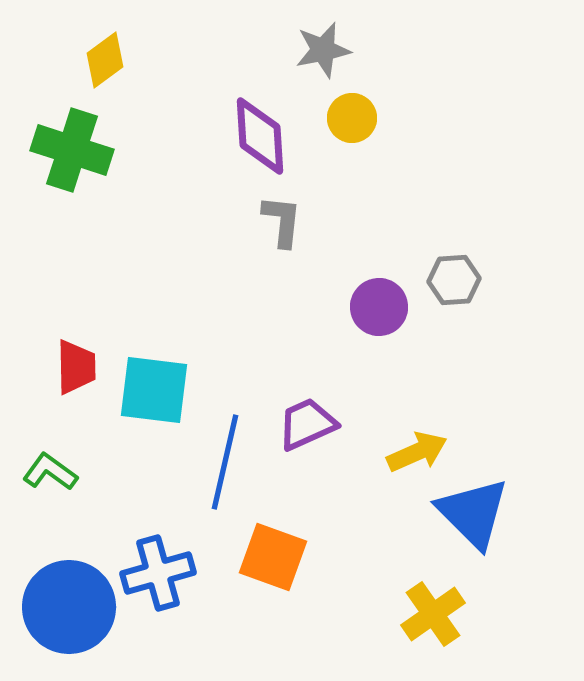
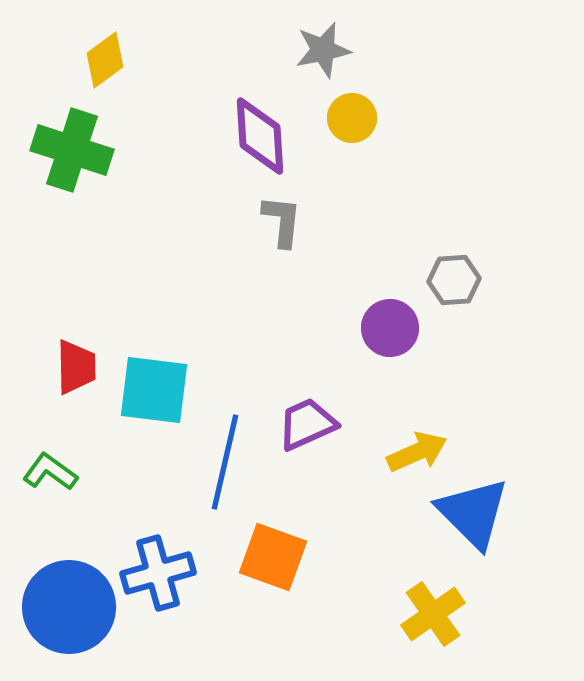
purple circle: moved 11 px right, 21 px down
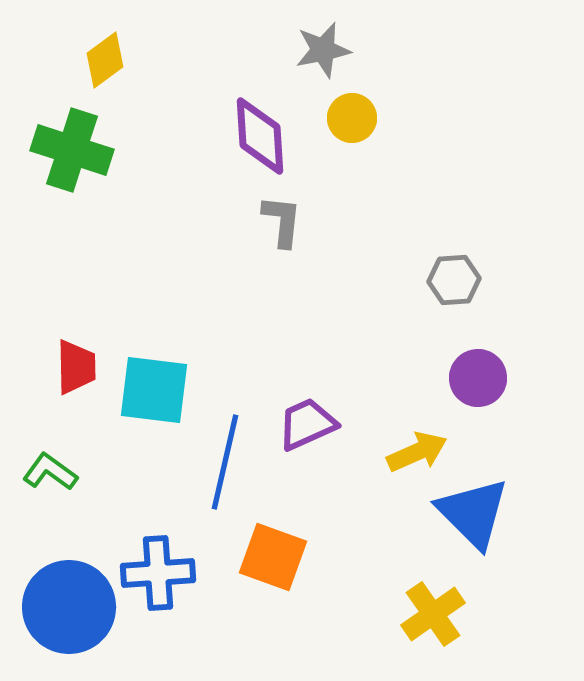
purple circle: moved 88 px right, 50 px down
blue cross: rotated 12 degrees clockwise
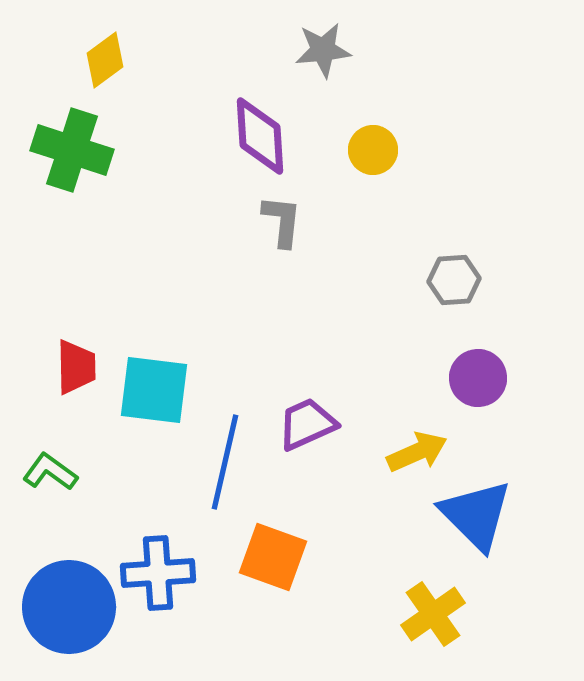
gray star: rotated 6 degrees clockwise
yellow circle: moved 21 px right, 32 px down
blue triangle: moved 3 px right, 2 px down
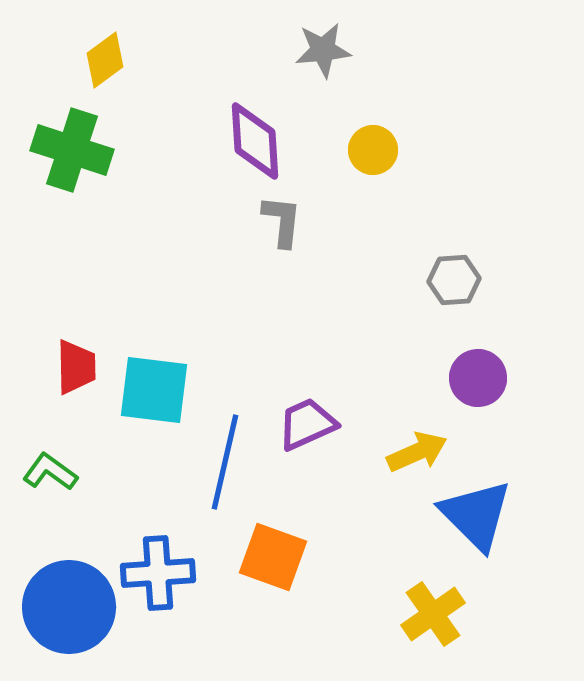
purple diamond: moved 5 px left, 5 px down
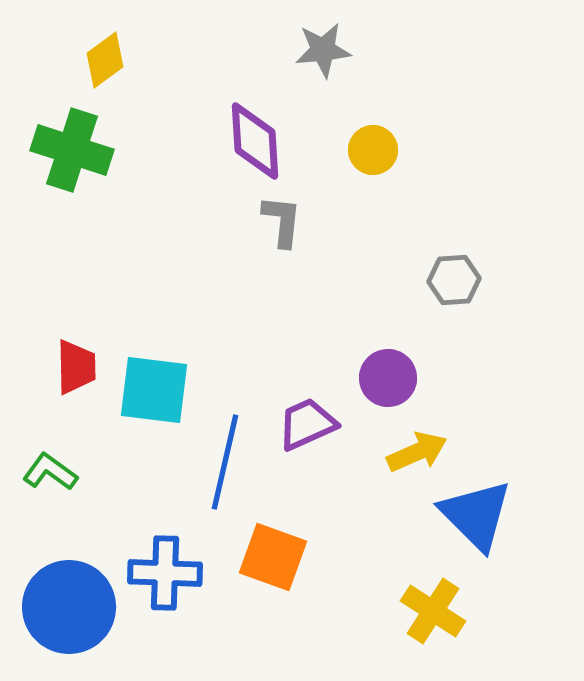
purple circle: moved 90 px left
blue cross: moved 7 px right; rotated 6 degrees clockwise
yellow cross: moved 3 px up; rotated 22 degrees counterclockwise
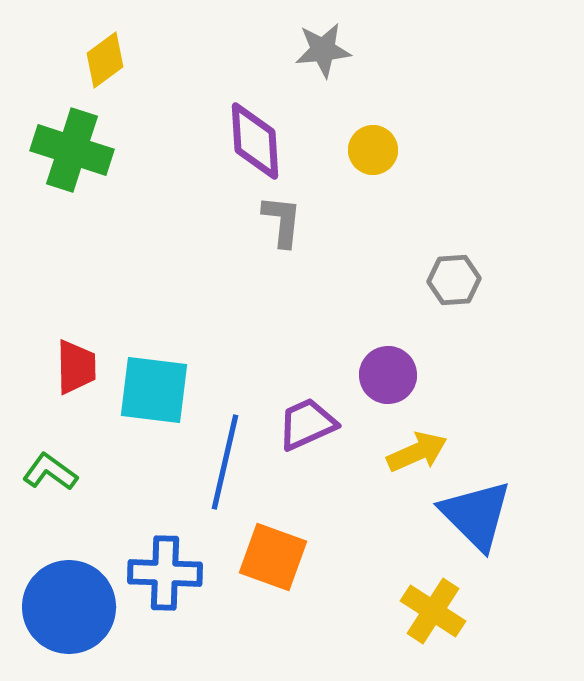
purple circle: moved 3 px up
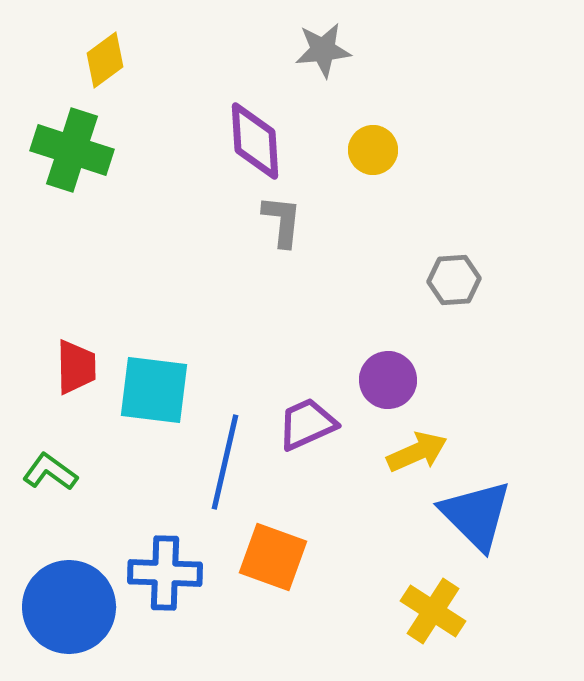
purple circle: moved 5 px down
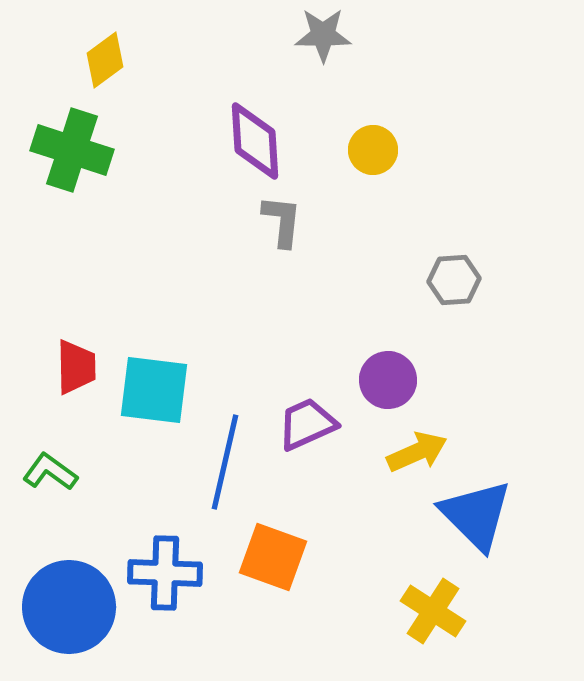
gray star: moved 15 px up; rotated 6 degrees clockwise
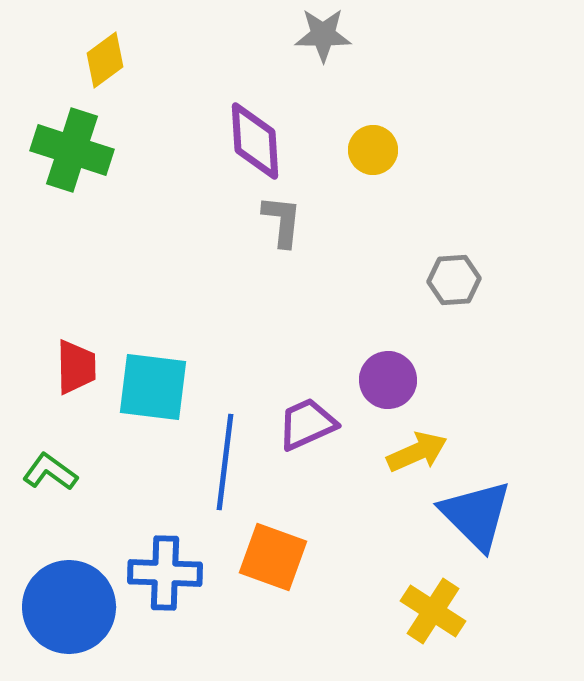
cyan square: moved 1 px left, 3 px up
blue line: rotated 6 degrees counterclockwise
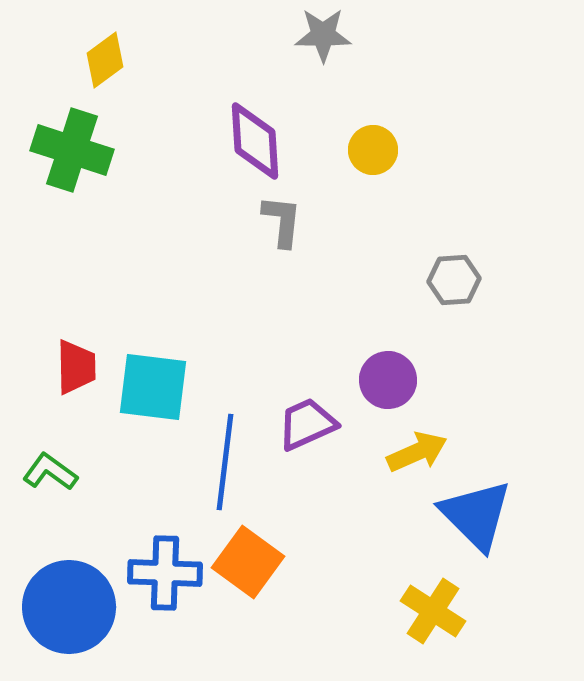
orange square: moved 25 px left, 5 px down; rotated 16 degrees clockwise
